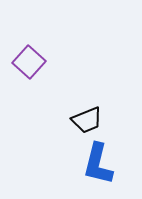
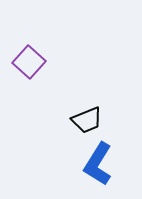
blue L-shape: rotated 18 degrees clockwise
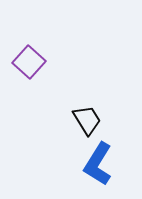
black trapezoid: rotated 100 degrees counterclockwise
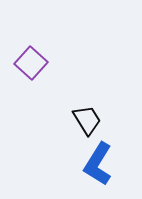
purple square: moved 2 px right, 1 px down
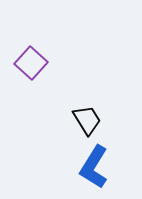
blue L-shape: moved 4 px left, 3 px down
